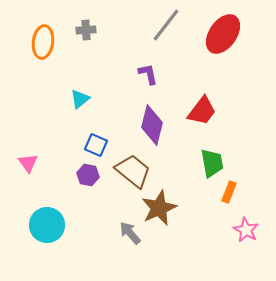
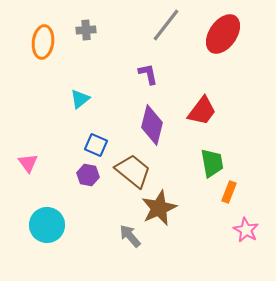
gray arrow: moved 3 px down
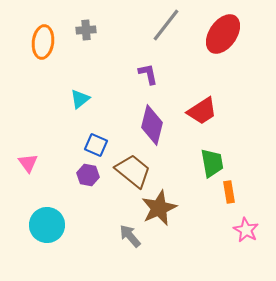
red trapezoid: rotated 20 degrees clockwise
orange rectangle: rotated 30 degrees counterclockwise
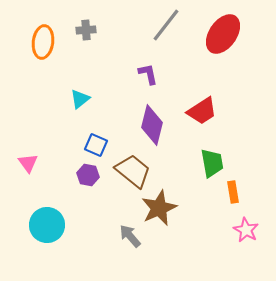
orange rectangle: moved 4 px right
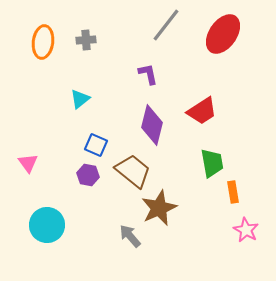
gray cross: moved 10 px down
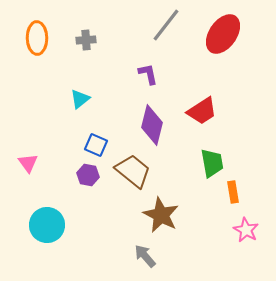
orange ellipse: moved 6 px left, 4 px up; rotated 8 degrees counterclockwise
brown star: moved 2 px right, 7 px down; rotated 21 degrees counterclockwise
gray arrow: moved 15 px right, 20 px down
